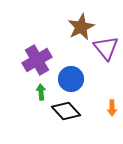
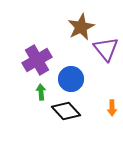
purple triangle: moved 1 px down
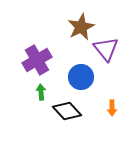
blue circle: moved 10 px right, 2 px up
black diamond: moved 1 px right
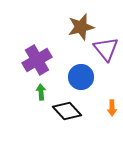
brown star: rotated 12 degrees clockwise
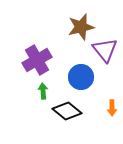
purple triangle: moved 1 px left, 1 px down
green arrow: moved 2 px right, 1 px up
black diamond: rotated 8 degrees counterclockwise
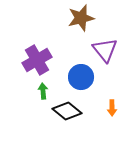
brown star: moved 9 px up
